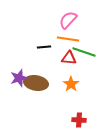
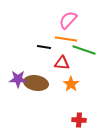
orange line: moved 2 px left
black line: rotated 16 degrees clockwise
green line: moved 2 px up
red triangle: moved 7 px left, 5 px down
purple star: moved 1 px left, 1 px down; rotated 18 degrees clockwise
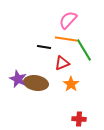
green line: rotated 40 degrees clockwise
red triangle: rotated 28 degrees counterclockwise
purple star: rotated 24 degrees clockwise
red cross: moved 1 px up
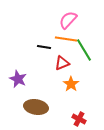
brown ellipse: moved 24 px down
red cross: rotated 24 degrees clockwise
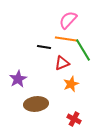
green line: moved 1 px left
purple star: rotated 18 degrees clockwise
orange star: rotated 14 degrees clockwise
brown ellipse: moved 3 px up; rotated 15 degrees counterclockwise
red cross: moved 5 px left
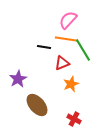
brown ellipse: moved 1 px right, 1 px down; rotated 55 degrees clockwise
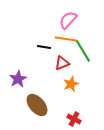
green line: moved 1 px down
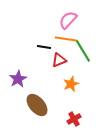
red triangle: moved 3 px left, 3 px up
red cross: rotated 32 degrees clockwise
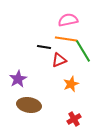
pink semicircle: rotated 36 degrees clockwise
brown ellipse: moved 8 px left; rotated 40 degrees counterclockwise
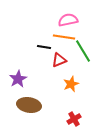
orange line: moved 2 px left, 2 px up
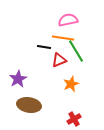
orange line: moved 1 px left, 1 px down
green line: moved 7 px left
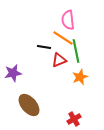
pink semicircle: rotated 84 degrees counterclockwise
orange line: rotated 25 degrees clockwise
green line: rotated 20 degrees clockwise
purple star: moved 5 px left, 6 px up; rotated 18 degrees clockwise
orange star: moved 9 px right, 7 px up
brown ellipse: rotated 40 degrees clockwise
